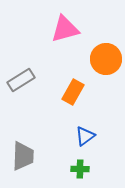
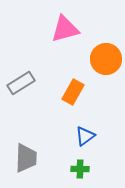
gray rectangle: moved 3 px down
gray trapezoid: moved 3 px right, 2 px down
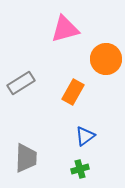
green cross: rotated 18 degrees counterclockwise
